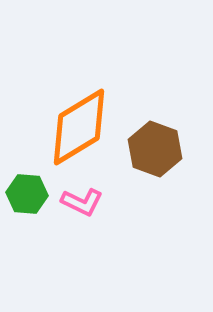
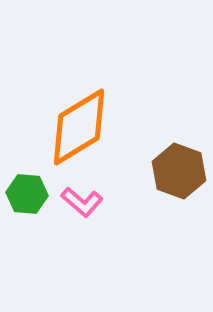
brown hexagon: moved 24 px right, 22 px down
pink L-shape: rotated 15 degrees clockwise
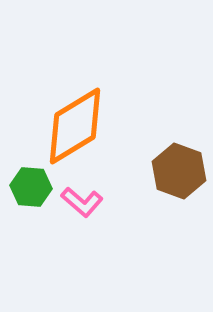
orange diamond: moved 4 px left, 1 px up
green hexagon: moved 4 px right, 7 px up
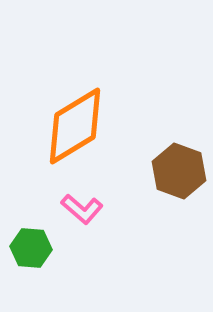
green hexagon: moved 61 px down
pink L-shape: moved 7 px down
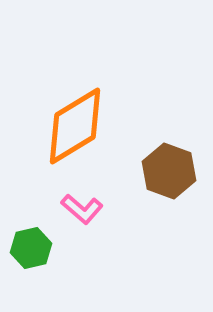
brown hexagon: moved 10 px left
green hexagon: rotated 18 degrees counterclockwise
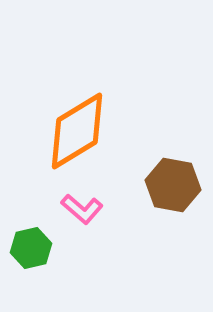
orange diamond: moved 2 px right, 5 px down
brown hexagon: moved 4 px right, 14 px down; rotated 10 degrees counterclockwise
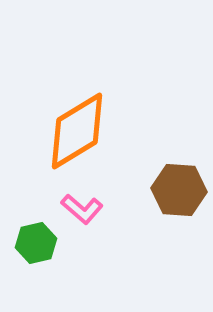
brown hexagon: moved 6 px right, 5 px down; rotated 6 degrees counterclockwise
green hexagon: moved 5 px right, 5 px up
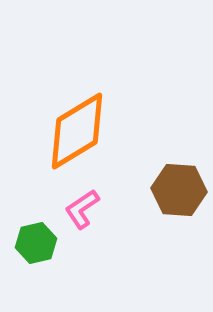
pink L-shape: rotated 105 degrees clockwise
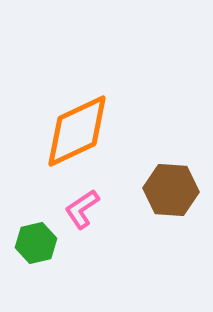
orange diamond: rotated 6 degrees clockwise
brown hexagon: moved 8 px left
